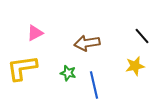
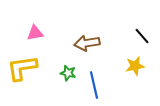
pink triangle: rotated 18 degrees clockwise
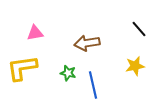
black line: moved 3 px left, 7 px up
blue line: moved 1 px left
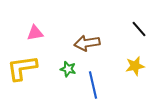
green star: moved 4 px up
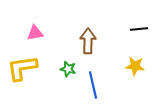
black line: rotated 54 degrees counterclockwise
brown arrow: moved 1 px right, 2 px up; rotated 100 degrees clockwise
yellow star: rotated 18 degrees clockwise
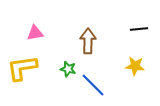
blue line: rotated 32 degrees counterclockwise
